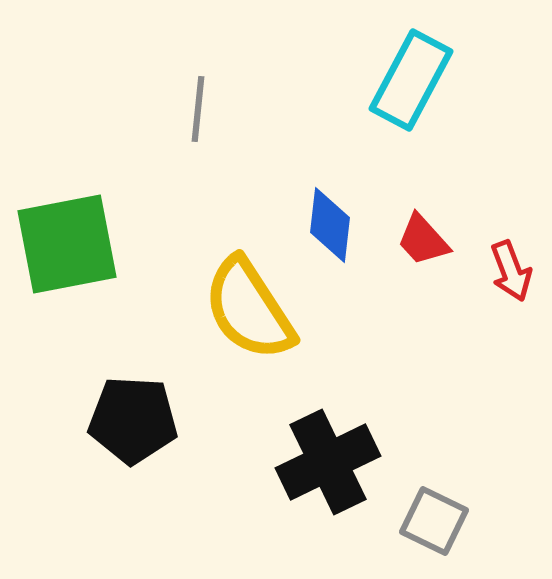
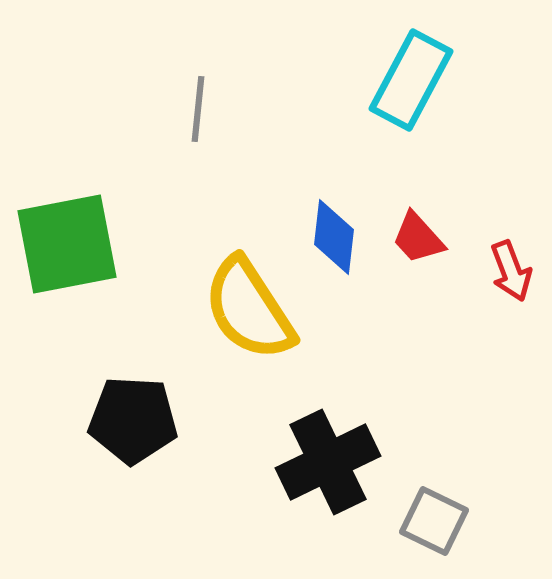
blue diamond: moved 4 px right, 12 px down
red trapezoid: moved 5 px left, 2 px up
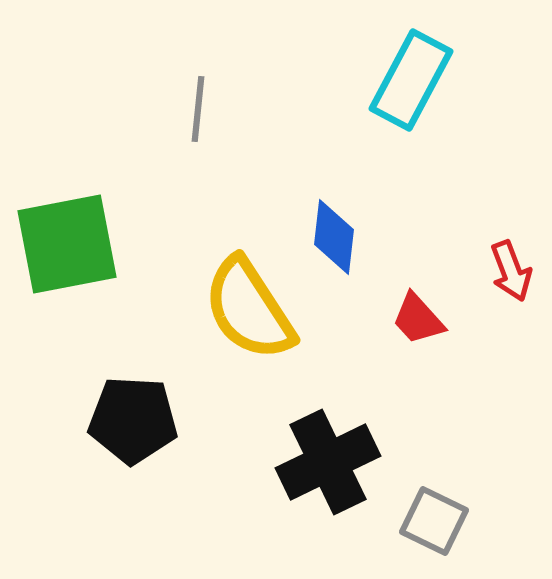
red trapezoid: moved 81 px down
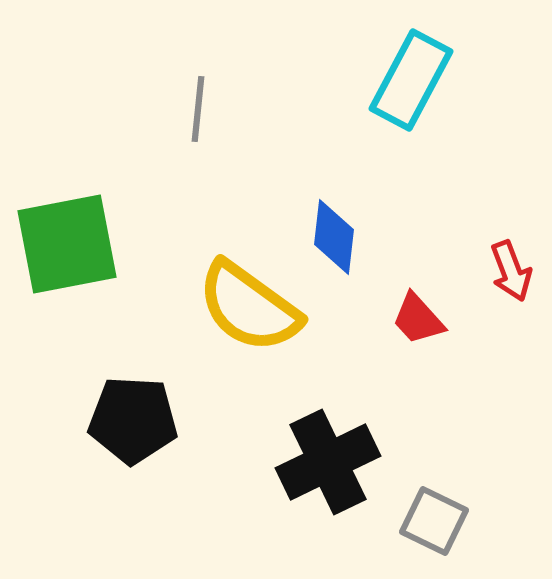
yellow semicircle: moved 2 px up; rotated 21 degrees counterclockwise
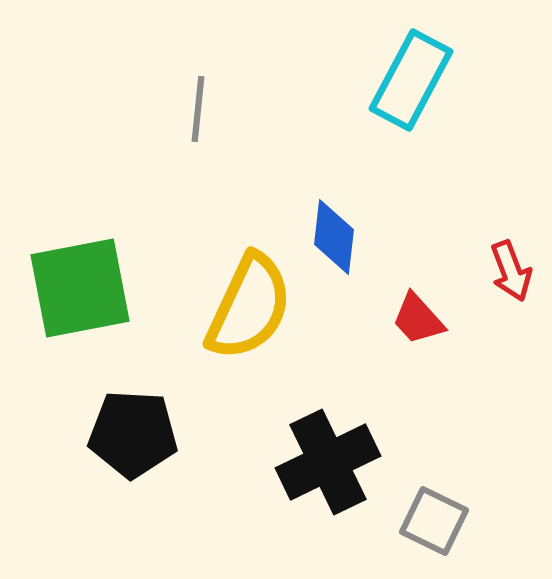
green square: moved 13 px right, 44 px down
yellow semicircle: rotated 101 degrees counterclockwise
black pentagon: moved 14 px down
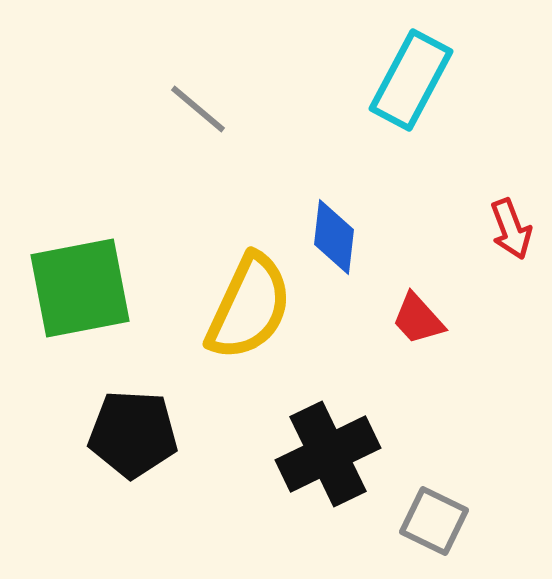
gray line: rotated 56 degrees counterclockwise
red arrow: moved 42 px up
black cross: moved 8 px up
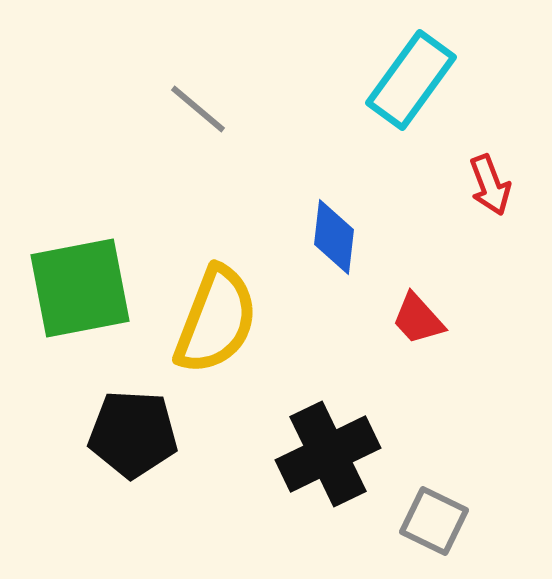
cyan rectangle: rotated 8 degrees clockwise
red arrow: moved 21 px left, 44 px up
yellow semicircle: moved 33 px left, 13 px down; rotated 4 degrees counterclockwise
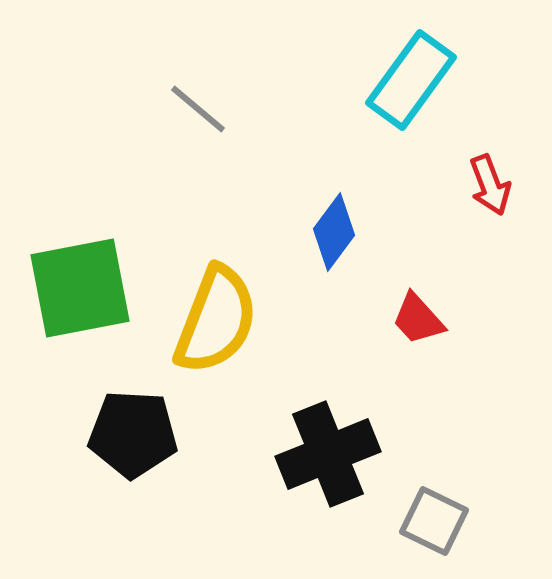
blue diamond: moved 5 px up; rotated 30 degrees clockwise
black cross: rotated 4 degrees clockwise
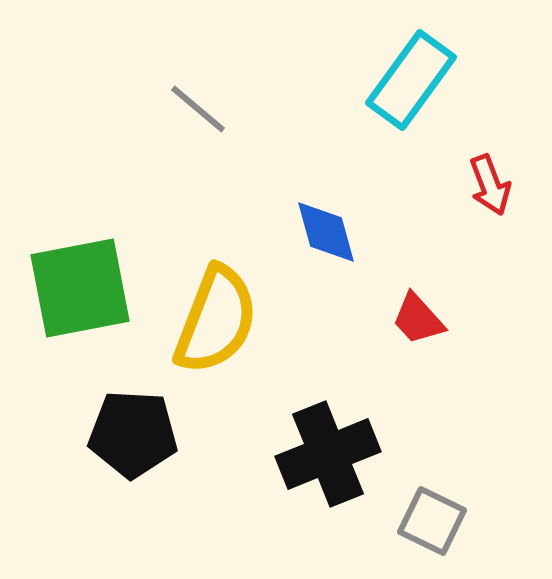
blue diamond: moved 8 px left; rotated 52 degrees counterclockwise
gray square: moved 2 px left
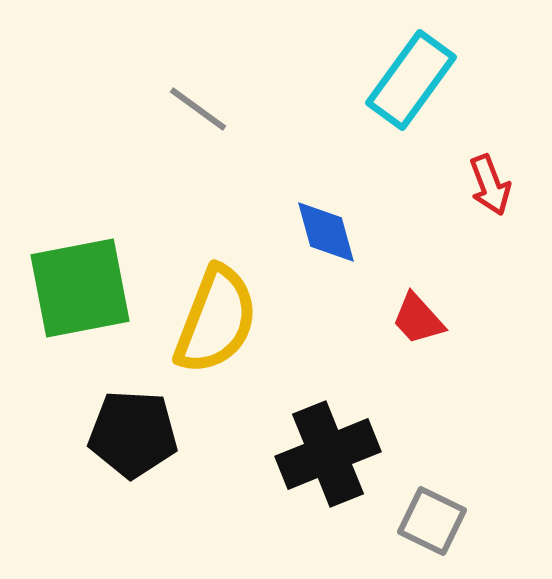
gray line: rotated 4 degrees counterclockwise
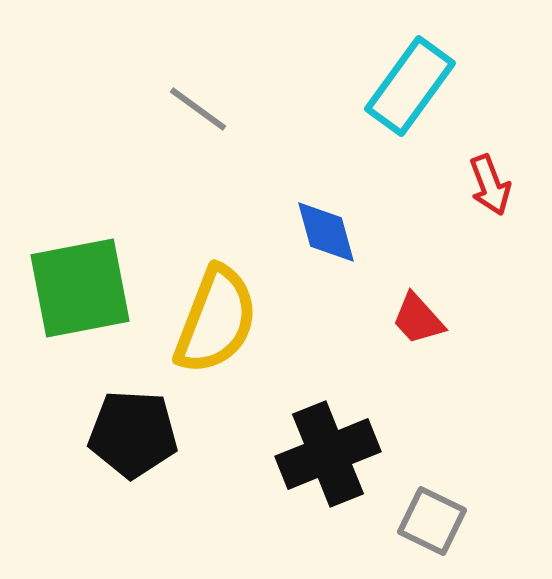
cyan rectangle: moved 1 px left, 6 px down
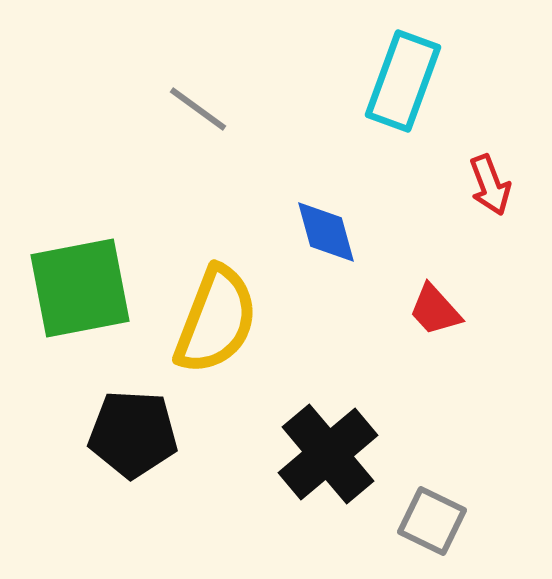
cyan rectangle: moved 7 px left, 5 px up; rotated 16 degrees counterclockwise
red trapezoid: moved 17 px right, 9 px up
black cross: rotated 18 degrees counterclockwise
